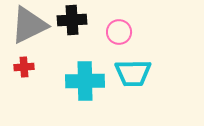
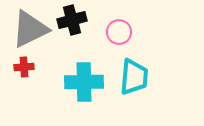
black cross: rotated 12 degrees counterclockwise
gray triangle: moved 1 px right, 4 px down
cyan trapezoid: moved 1 px right, 4 px down; rotated 84 degrees counterclockwise
cyan cross: moved 1 px left, 1 px down
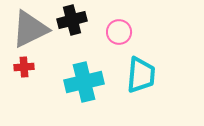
cyan trapezoid: moved 7 px right, 2 px up
cyan cross: rotated 12 degrees counterclockwise
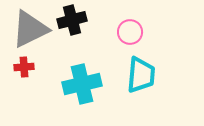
pink circle: moved 11 px right
cyan cross: moved 2 px left, 2 px down
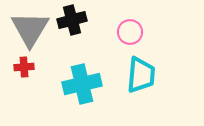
gray triangle: rotated 33 degrees counterclockwise
